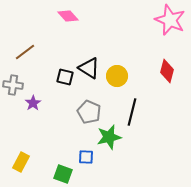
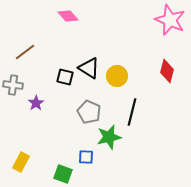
purple star: moved 3 px right
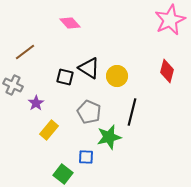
pink diamond: moved 2 px right, 7 px down
pink star: rotated 24 degrees clockwise
gray cross: rotated 18 degrees clockwise
yellow rectangle: moved 28 px right, 32 px up; rotated 12 degrees clockwise
green square: rotated 18 degrees clockwise
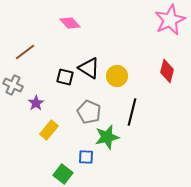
green star: moved 2 px left
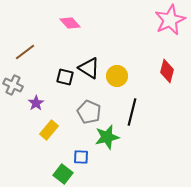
blue square: moved 5 px left
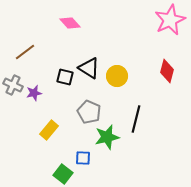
purple star: moved 2 px left, 10 px up; rotated 21 degrees clockwise
black line: moved 4 px right, 7 px down
blue square: moved 2 px right, 1 px down
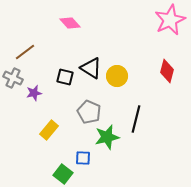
black triangle: moved 2 px right
gray cross: moved 7 px up
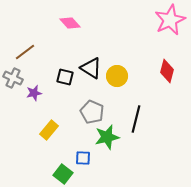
gray pentagon: moved 3 px right
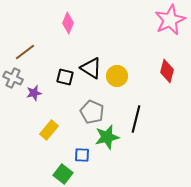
pink diamond: moved 2 px left; rotated 65 degrees clockwise
blue square: moved 1 px left, 3 px up
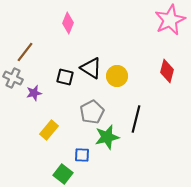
brown line: rotated 15 degrees counterclockwise
gray pentagon: rotated 20 degrees clockwise
